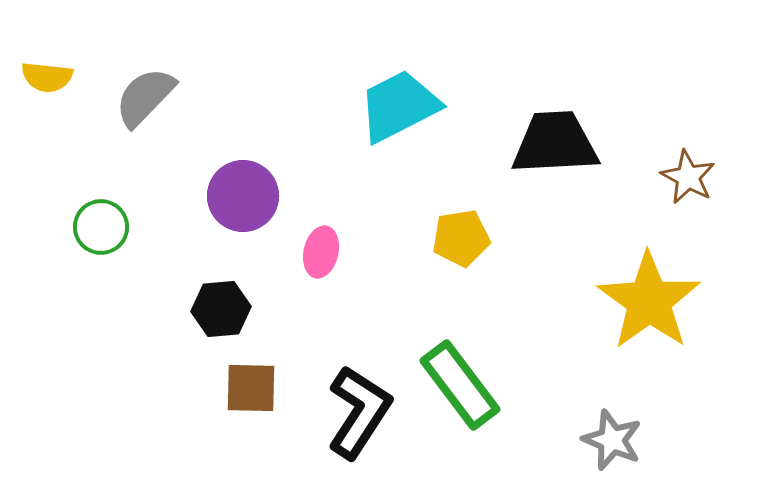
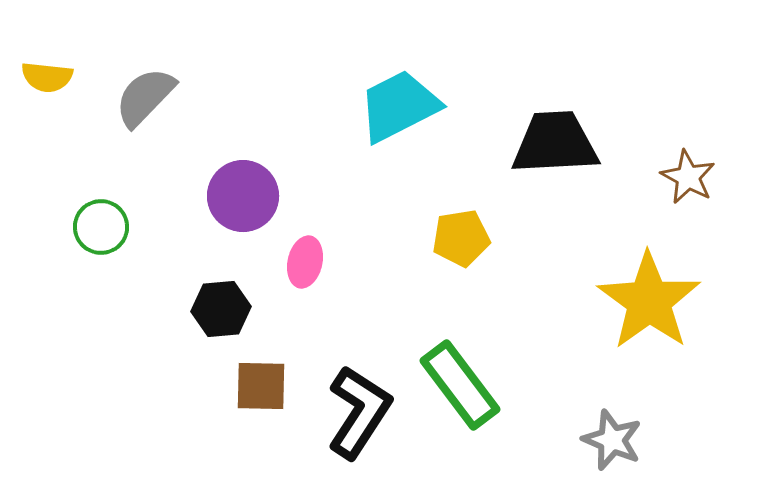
pink ellipse: moved 16 px left, 10 px down
brown square: moved 10 px right, 2 px up
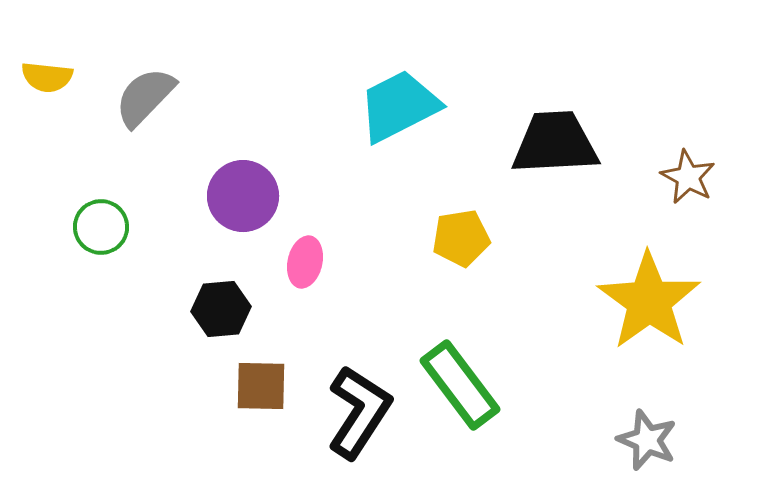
gray star: moved 35 px right
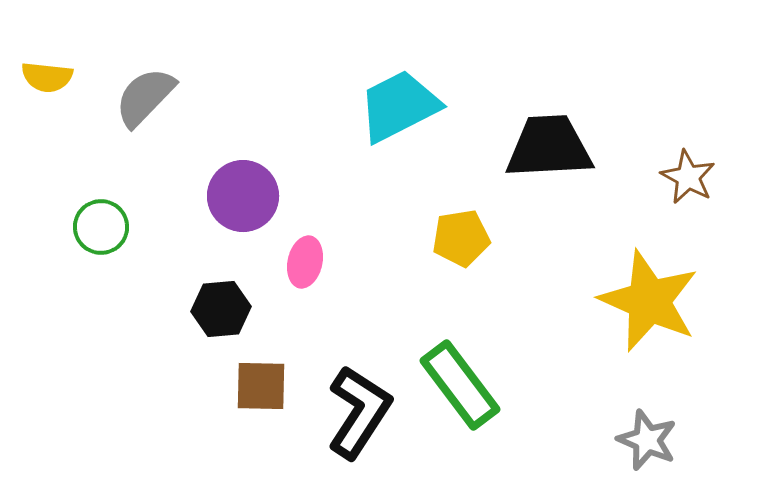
black trapezoid: moved 6 px left, 4 px down
yellow star: rotated 12 degrees counterclockwise
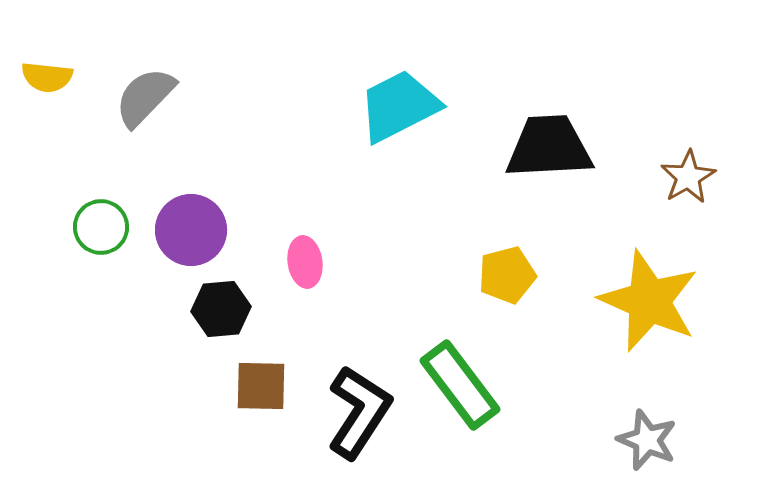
brown star: rotated 14 degrees clockwise
purple circle: moved 52 px left, 34 px down
yellow pentagon: moved 46 px right, 37 px down; rotated 6 degrees counterclockwise
pink ellipse: rotated 21 degrees counterclockwise
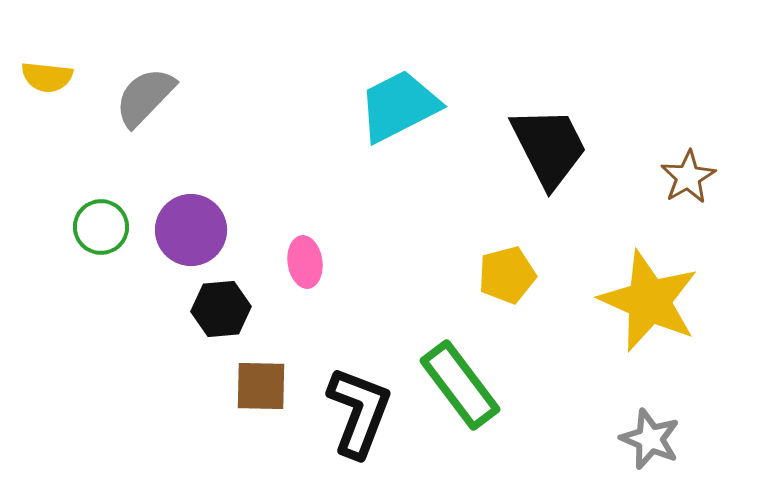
black trapezoid: rotated 66 degrees clockwise
black L-shape: rotated 12 degrees counterclockwise
gray star: moved 3 px right, 1 px up
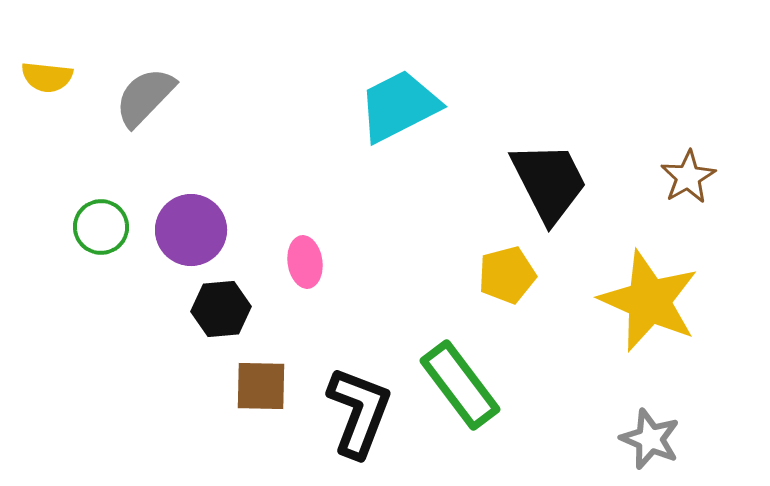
black trapezoid: moved 35 px down
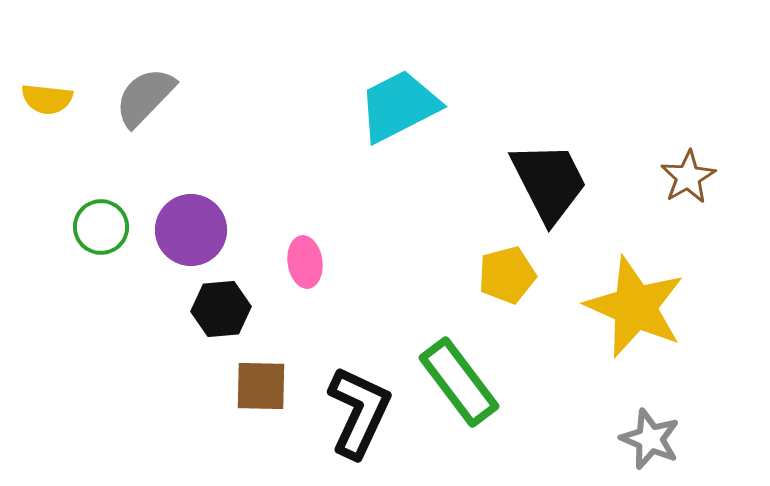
yellow semicircle: moved 22 px down
yellow star: moved 14 px left, 6 px down
green rectangle: moved 1 px left, 3 px up
black L-shape: rotated 4 degrees clockwise
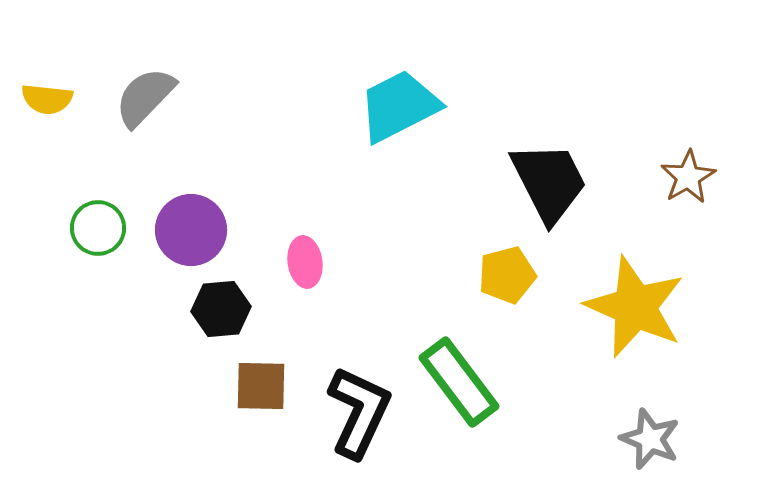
green circle: moved 3 px left, 1 px down
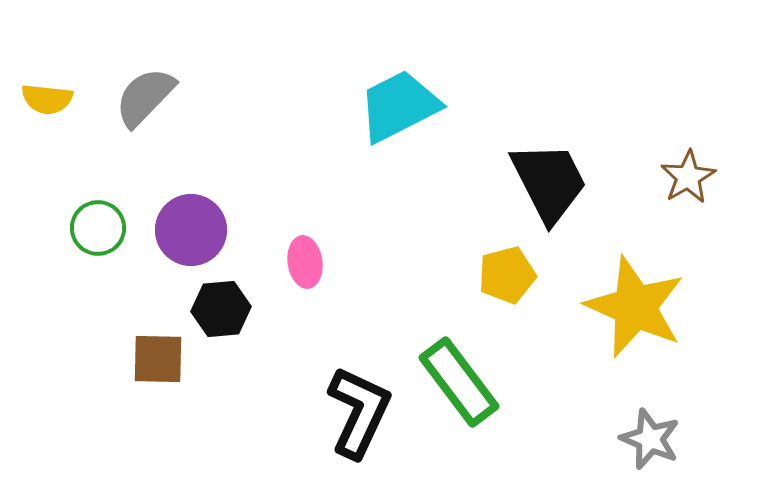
brown square: moved 103 px left, 27 px up
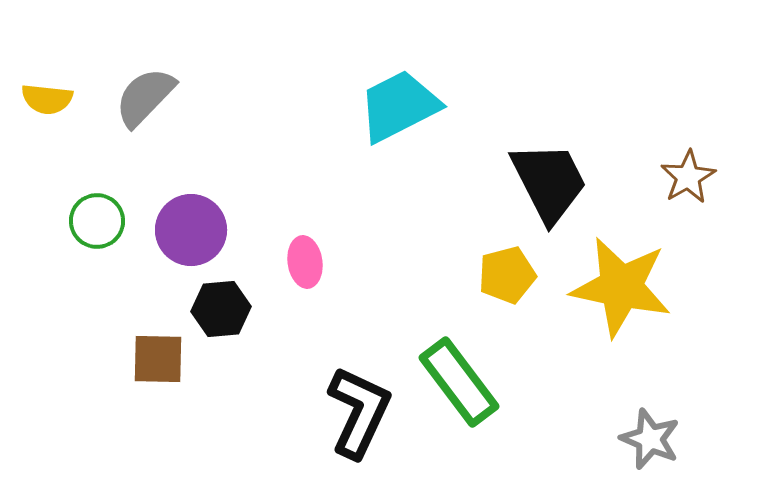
green circle: moved 1 px left, 7 px up
yellow star: moved 14 px left, 20 px up; rotated 12 degrees counterclockwise
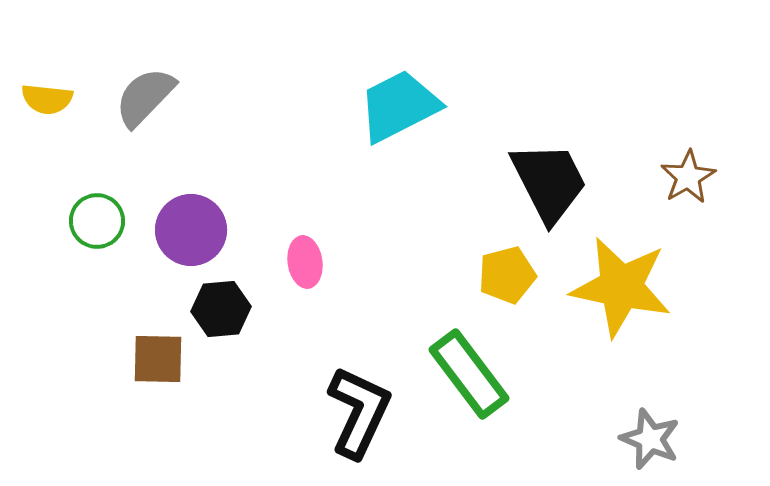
green rectangle: moved 10 px right, 8 px up
